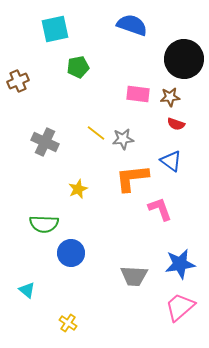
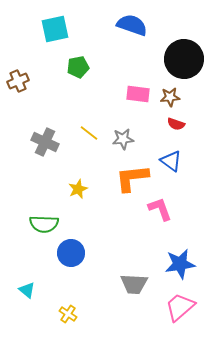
yellow line: moved 7 px left
gray trapezoid: moved 8 px down
yellow cross: moved 9 px up
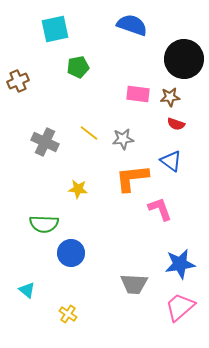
yellow star: rotated 30 degrees clockwise
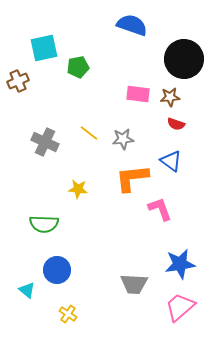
cyan square: moved 11 px left, 19 px down
blue circle: moved 14 px left, 17 px down
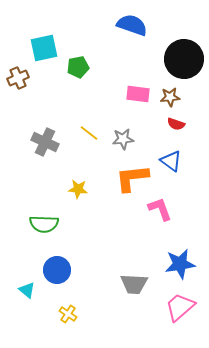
brown cross: moved 3 px up
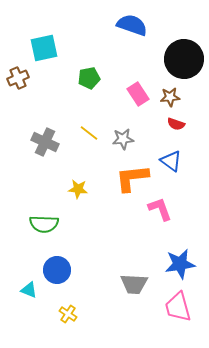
green pentagon: moved 11 px right, 11 px down
pink rectangle: rotated 50 degrees clockwise
cyan triangle: moved 2 px right; rotated 18 degrees counterclockwise
pink trapezoid: moved 2 px left; rotated 64 degrees counterclockwise
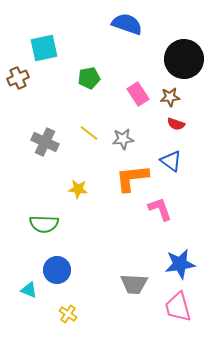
blue semicircle: moved 5 px left, 1 px up
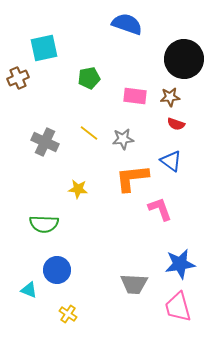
pink rectangle: moved 3 px left, 2 px down; rotated 50 degrees counterclockwise
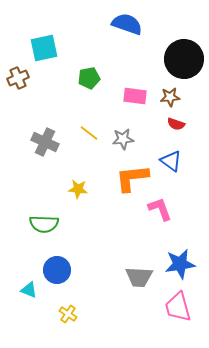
gray trapezoid: moved 5 px right, 7 px up
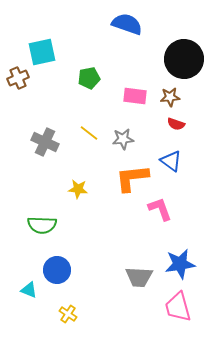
cyan square: moved 2 px left, 4 px down
green semicircle: moved 2 px left, 1 px down
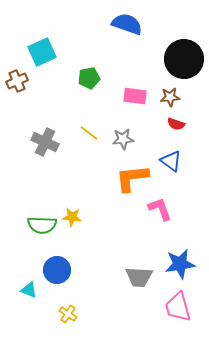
cyan square: rotated 12 degrees counterclockwise
brown cross: moved 1 px left, 3 px down
yellow star: moved 6 px left, 28 px down
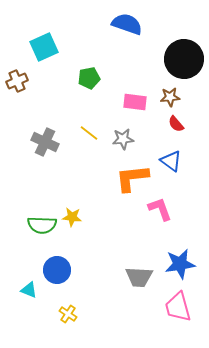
cyan square: moved 2 px right, 5 px up
pink rectangle: moved 6 px down
red semicircle: rotated 30 degrees clockwise
